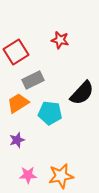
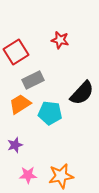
orange trapezoid: moved 2 px right, 1 px down
purple star: moved 2 px left, 5 px down
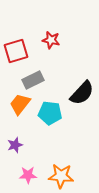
red star: moved 9 px left
red square: moved 1 px up; rotated 15 degrees clockwise
orange trapezoid: rotated 20 degrees counterclockwise
orange star: rotated 15 degrees clockwise
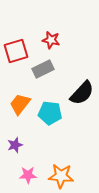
gray rectangle: moved 10 px right, 11 px up
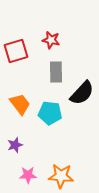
gray rectangle: moved 13 px right, 3 px down; rotated 65 degrees counterclockwise
orange trapezoid: rotated 105 degrees clockwise
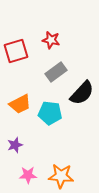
gray rectangle: rotated 55 degrees clockwise
orange trapezoid: rotated 100 degrees clockwise
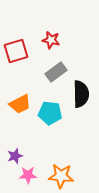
black semicircle: moved 1 px left, 1 px down; rotated 44 degrees counterclockwise
purple star: moved 11 px down
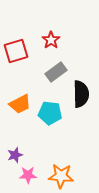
red star: rotated 24 degrees clockwise
purple star: moved 1 px up
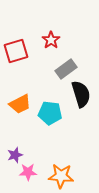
gray rectangle: moved 10 px right, 3 px up
black semicircle: rotated 16 degrees counterclockwise
pink star: moved 3 px up
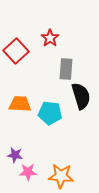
red star: moved 1 px left, 2 px up
red square: rotated 25 degrees counterclockwise
gray rectangle: rotated 50 degrees counterclockwise
black semicircle: moved 2 px down
orange trapezoid: rotated 150 degrees counterclockwise
purple star: rotated 28 degrees clockwise
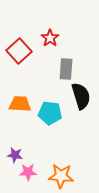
red square: moved 3 px right
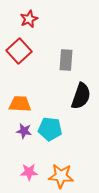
red star: moved 21 px left, 19 px up; rotated 12 degrees clockwise
gray rectangle: moved 9 px up
black semicircle: rotated 36 degrees clockwise
cyan pentagon: moved 16 px down
purple star: moved 9 px right, 24 px up
pink star: moved 1 px right
